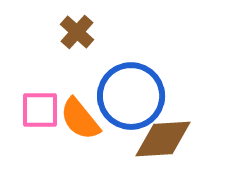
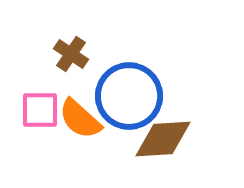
brown cross: moved 6 px left, 22 px down; rotated 8 degrees counterclockwise
blue circle: moved 2 px left
orange semicircle: rotated 9 degrees counterclockwise
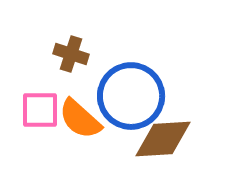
brown cross: rotated 16 degrees counterclockwise
blue circle: moved 2 px right
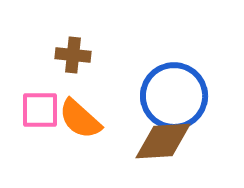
brown cross: moved 2 px right, 1 px down; rotated 12 degrees counterclockwise
blue circle: moved 43 px right
brown diamond: moved 2 px down
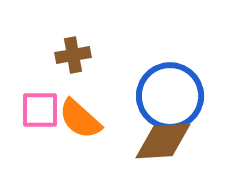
brown cross: rotated 16 degrees counterclockwise
blue circle: moved 4 px left
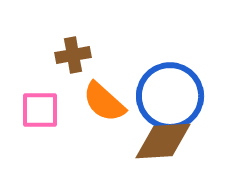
orange semicircle: moved 24 px right, 17 px up
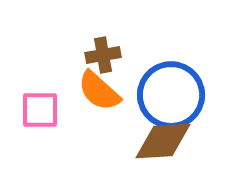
brown cross: moved 30 px right
blue circle: moved 1 px right, 1 px up
orange semicircle: moved 5 px left, 11 px up
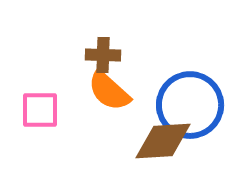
brown cross: rotated 12 degrees clockwise
orange semicircle: moved 10 px right
blue circle: moved 19 px right, 10 px down
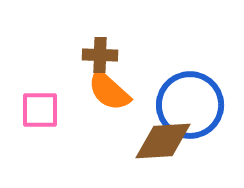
brown cross: moved 3 px left
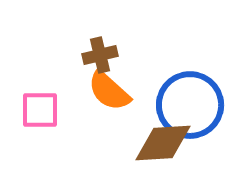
brown cross: rotated 16 degrees counterclockwise
brown diamond: moved 2 px down
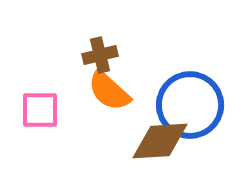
brown diamond: moved 3 px left, 2 px up
